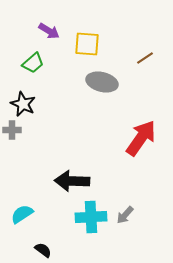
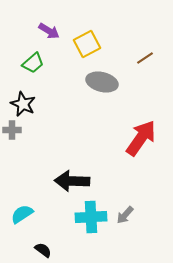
yellow square: rotated 32 degrees counterclockwise
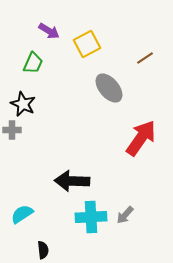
green trapezoid: rotated 25 degrees counterclockwise
gray ellipse: moved 7 px right, 6 px down; rotated 36 degrees clockwise
black semicircle: rotated 48 degrees clockwise
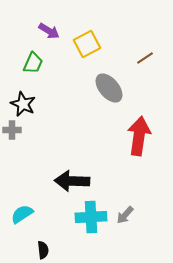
red arrow: moved 2 px left, 2 px up; rotated 27 degrees counterclockwise
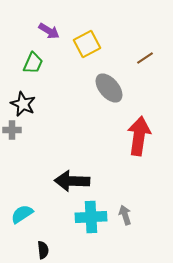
gray arrow: rotated 120 degrees clockwise
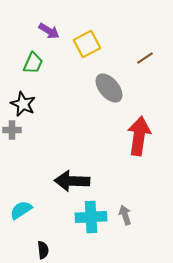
cyan semicircle: moved 1 px left, 4 px up
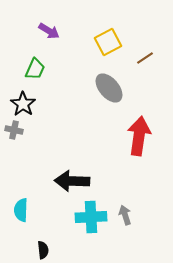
yellow square: moved 21 px right, 2 px up
green trapezoid: moved 2 px right, 6 px down
black star: rotated 10 degrees clockwise
gray cross: moved 2 px right; rotated 12 degrees clockwise
cyan semicircle: rotated 55 degrees counterclockwise
